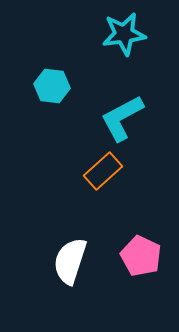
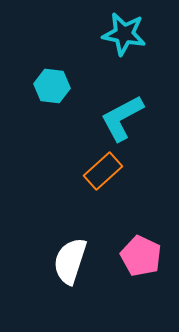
cyan star: rotated 18 degrees clockwise
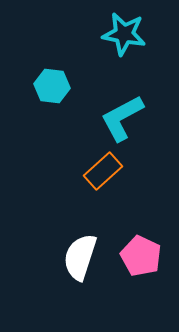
white semicircle: moved 10 px right, 4 px up
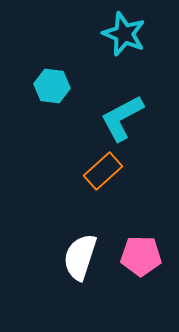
cyan star: rotated 12 degrees clockwise
pink pentagon: rotated 24 degrees counterclockwise
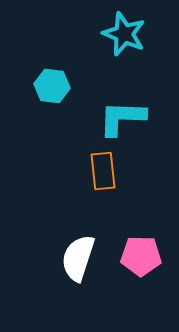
cyan L-shape: rotated 30 degrees clockwise
orange rectangle: rotated 54 degrees counterclockwise
white semicircle: moved 2 px left, 1 px down
